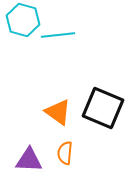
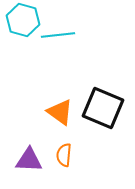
orange triangle: moved 2 px right
orange semicircle: moved 1 px left, 2 px down
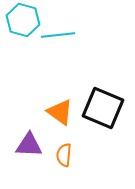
purple triangle: moved 15 px up
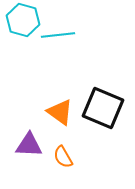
orange semicircle: moved 1 px left, 2 px down; rotated 35 degrees counterclockwise
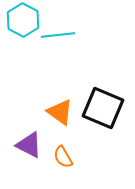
cyan hexagon: rotated 12 degrees clockwise
purple triangle: rotated 24 degrees clockwise
